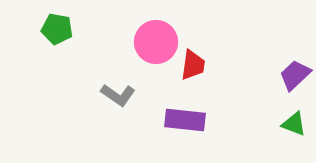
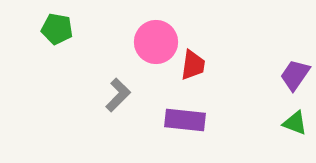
purple trapezoid: rotated 12 degrees counterclockwise
gray L-shape: rotated 80 degrees counterclockwise
green triangle: moved 1 px right, 1 px up
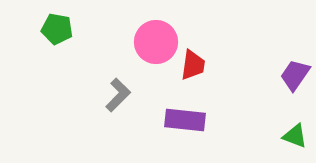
green triangle: moved 13 px down
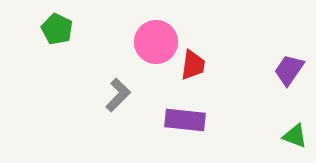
green pentagon: rotated 16 degrees clockwise
purple trapezoid: moved 6 px left, 5 px up
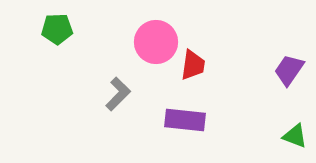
green pentagon: rotated 28 degrees counterclockwise
gray L-shape: moved 1 px up
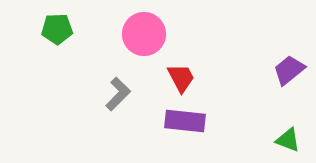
pink circle: moved 12 px left, 8 px up
red trapezoid: moved 12 px left, 13 px down; rotated 36 degrees counterclockwise
purple trapezoid: rotated 16 degrees clockwise
purple rectangle: moved 1 px down
green triangle: moved 7 px left, 4 px down
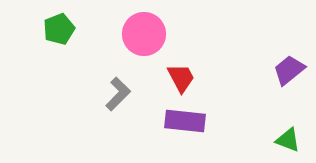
green pentagon: moved 2 px right; rotated 20 degrees counterclockwise
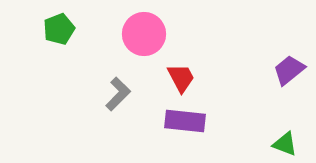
green triangle: moved 3 px left, 4 px down
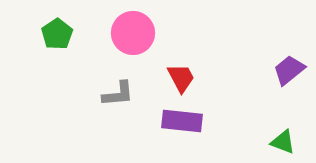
green pentagon: moved 2 px left, 5 px down; rotated 12 degrees counterclockwise
pink circle: moved 11 px left, 1 px up
gray L-shape: rotated 40 degrees clockwise
purple rectangle: moved 3 px left
green triangle: moved 2 px left, 2 px up
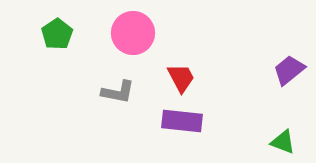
gray L-shape: moved 2 px up; rotated 16 degrees clockwise
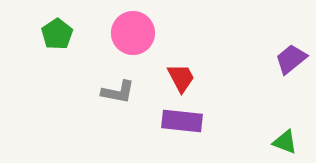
purple trapezoid: moved 2 px right, 11 px up
green triangle: moved 2 px right
